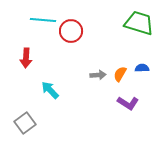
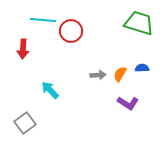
red arrow: moved 3 px left, 9 px up
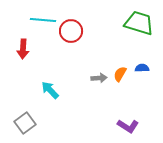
gray arrow: moved 1 px right, 3 px down
purple L-shape: moved 23 px down
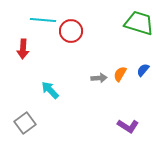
blue semicircle: moved 1 px right, 2 px down; rotated 48 degrees counterclockwise
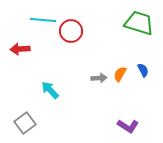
red arrow: moved 3 px left; rotated 84 degrees clockwise
blue semicircle: rotated 112 degrees clockwise
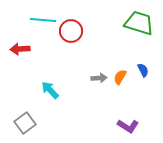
orange semicircle: moved 3 px down
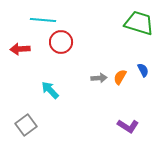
red circle: moved 10 px left, 11 px down
gray square: moved 1 px right, 2 px down
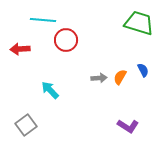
red circle: moved 5 px right, 2 px up
